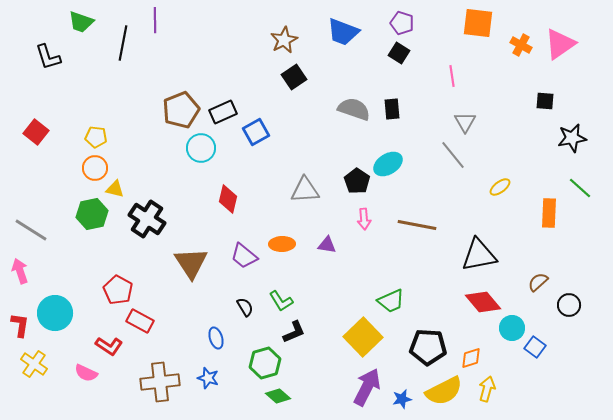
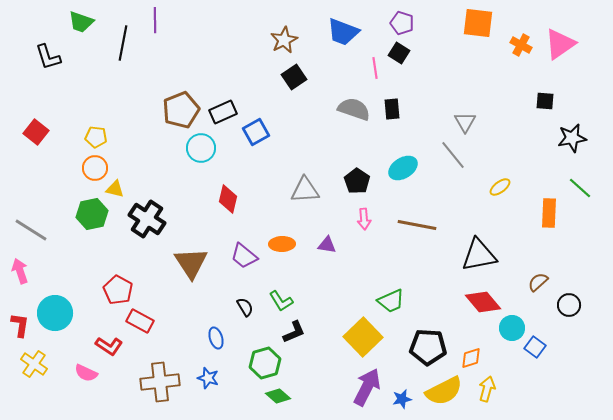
pink line at (452, 76): moved 77 px left, 8 px up
cyan ellipse at (388, 164): moved 15 px right, 4 px down
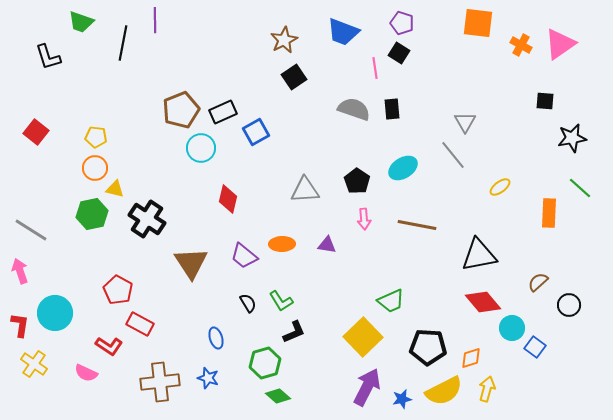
black semicircle at (245, 307): moved 3 px right, 4 px up
red rectangle at (140, 321): moved 3 px down
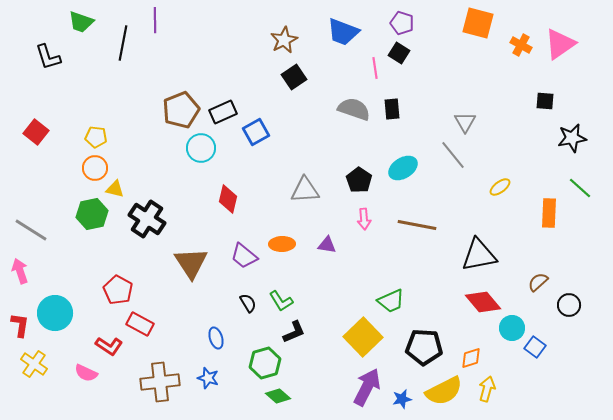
orange square at (478, 23): rotated 8 degrees clockwise
black pentagon at (357, 181): moved 2 px right, 1 px up
black pentagon at (428, 347): moved 4 px left
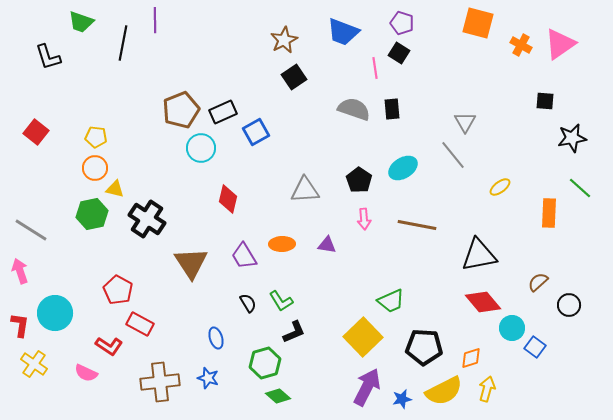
purple trapezoid at (244, 256): rotated 20 degrees clockwise
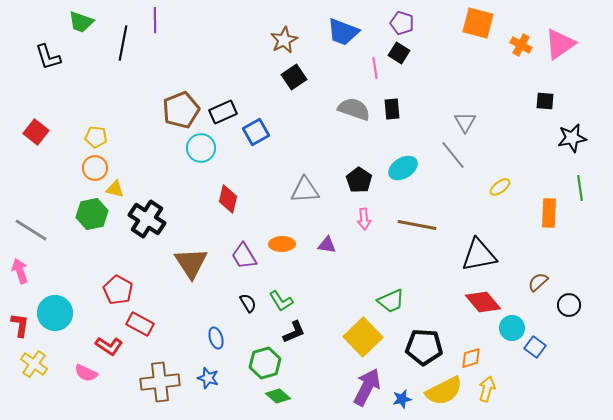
green line at (580, 188): rotated 40 degrees clockwise
